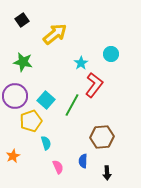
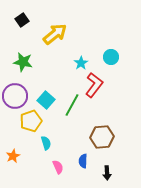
cyan circle: moved 3 px down
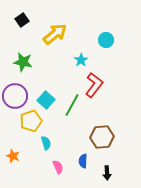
cyan circle: moved 5 px left, 17 px up
cyan star: moved 3 px up
orange star: rotated 24 degrees counterclockwise
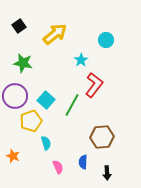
black square: moved 3 px left, 6 px down
green star: moved 1 px down
blue semicircle: moved 1 px down
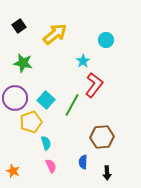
cyan star: moved 2 px right, 1 px down
purple circle: moved 2 px down
yellow pentagon: moved 1 px down
orange star: moved 15 px down
pink semicircle: moved 7 px left, 1 px up
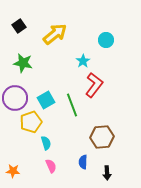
cyan square: rotated 18 degrees clockwise
green line: rotated 50 degrees counterclockwise
orange star: rotated 16 degrees counterclockwise
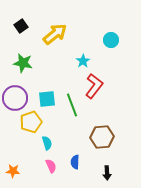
black square: moved 2 px right
cyan circle: moved 5 px right
red L-shape: moved 1 px down
cyan square: moved 1 px right, 1 px up; rotated 24 degrees clockwise
cyan semicircle: moved 1 px right
blue semicircle: moved 8 px left
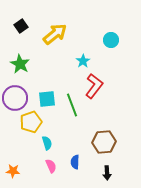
green star: moved 3 px left, 1 px down; rotated 18 degrees clockwise
brown hexagon: moved 2 px right, 5 px down
